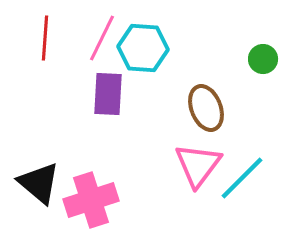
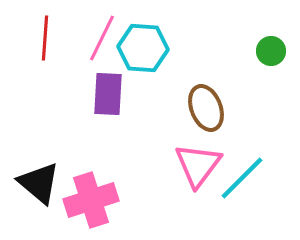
green circle: moved 8 px right, 8 px up
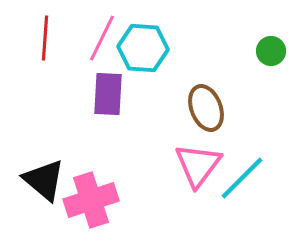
black triangle: moved 5 px right, 3 px up
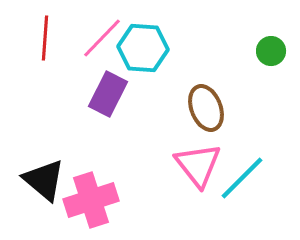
pink line: rotated 18 degrees clockwise
purple rectangle: rotated 24 degrees clockwise
pink triangle: rotated 15 degrees counterclockwise
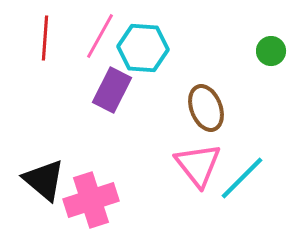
pink line: moved 2 px left, 2 px up; rotated 15 degrees counterclockwise
purple rectangle: moved 4 px right, 4 px up
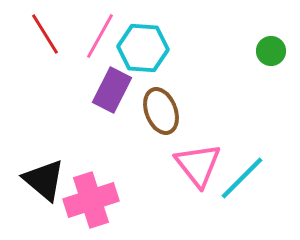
red line: moved 4 px up; rotated 36 degrees counterclockwise
brown ellipse: moved 45 px left, 3 px down
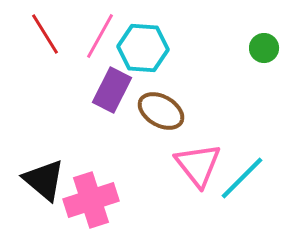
green circle: moved 7 px left, 3 px up
brown ellipse: rotated 39 degrees counterclockwise
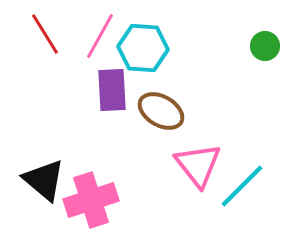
green circle: moved 1 px right, 2 px up
purple rectangle: rotated 30 degrees counterclockwise
cyan line: moved 8 px down
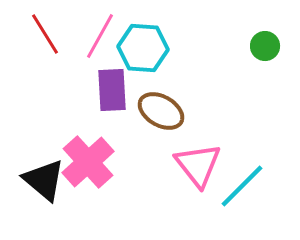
pink cross: moved 3 px left, 38 px up; rotated 24 degrees counterclockwise
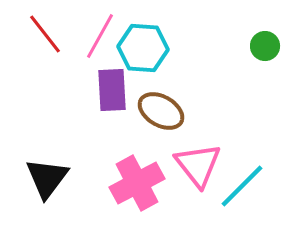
red line: rotated 6 degrees counterclockwise
pink cross: moved 49 px right, 21 px down; rotated 14 degrees clockwise
black triangle: moved 3 px right, 2 px up; rotated 27 degrees clockwise
